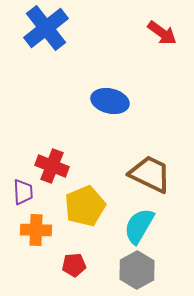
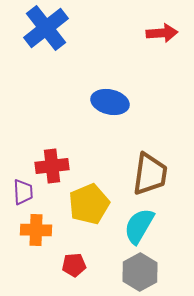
red arrow: rotated 40 degrees counterclockwise
blue ellipse: moved 1 px down
red cross: rotated 28 degrees counterclockwise
brown trapezoid: rotated 72 degrees clockwise
yellow pentagon: moved 4 px right, 2 px up
gray hexagon: moved 3 px right, 2 px down
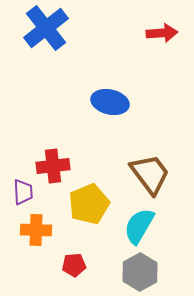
red cross: moved 1 px right
brown trapezoid: rotated 45 degrees counterclockwise
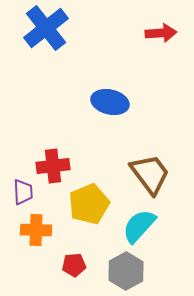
red arrow: moved 1 px left
cyan semicircle: rotated 12 degrees clockwise
gray hexagon: moved 14 px left, 1 px up
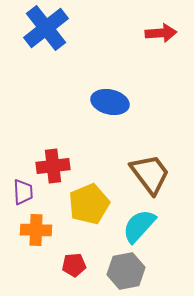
gray hexagon: rotated 18 degrees clockwise
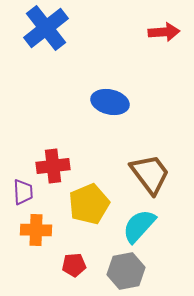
red arrow: moved 3 px right, 1 px up
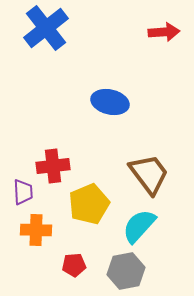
brown trapezoid: moved 1 px left
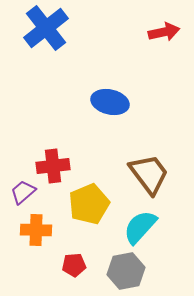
red arrow: rotated 8 degrees counterclockwise
purple trapezoid: rotated 128 degrees counterclockwise
cyan semicircle: moved 1 px right, 1 px down
